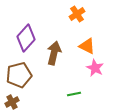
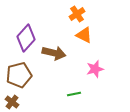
orange triangle: moved 3 px left, 11 px up
brown arrow: rotated 90 degrees clockwise
pink star: moved 1 px down; rotated 30 degrees clockwise
brown cross: rotated 24 degrees counterclockwise
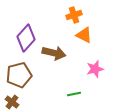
orange cross: moved 3 px left, 1 px down; rotated 14 degrees clockwise
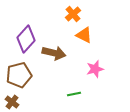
orange cross: moved 1 px left, 1 px up; rotated 21 degrees counterclockwise
purple diamond: moved 1 px down
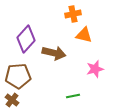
orange cross: rotated 28 degrees clockwise
orange triangle: rotated 12 degrees counterclockwise
brown pentagon: moved 1 px left, 1 px down; rotated 10 degrees clockwise
green line: moved 1 px left, 2 px down
brown cross: moved 2 px up
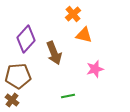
orange cross: rotated 28 degrees counterclockwise
brown arrow: rotated 55 degrees clockwise
green line: moved 5 px left
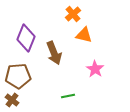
purple diamond: moved 1 px up; rotated 20 degrees counterclockwise
pink star: rotated 24 degrees counterclockwise
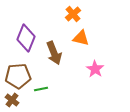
orange triangle: moved 3 px left, 3 px down
green line: moved 27 px left, 7 px up
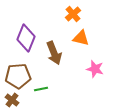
pink star: rotated 18 degrees counterclockwise
